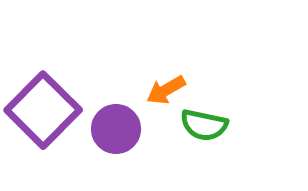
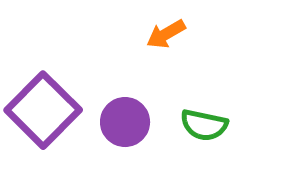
orange arrow: moved 56 px up
purple circle: moved 9 px right, 7 px up
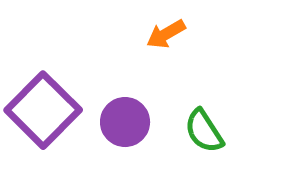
green semicircle: moved 6 px down; rotated 45 degrees clockwise
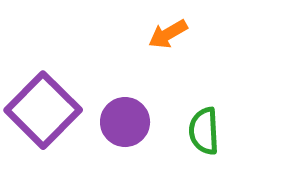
orange arrow: moved 2 px right
green semicircle: rotated 30 degrees clockwise
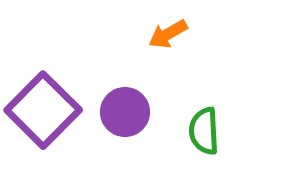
purple circle: moved 10 px up
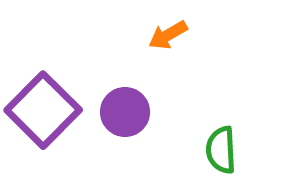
orange arrow: moved 1 px down
green semicircle: moved 17 px right, 19 px down
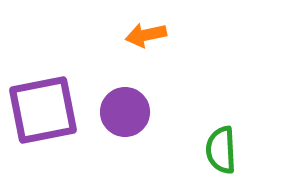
orange arrow: moved 22 px left; rotated 18 degrees clockwise
purple square: rotated 34 degrees clockwise
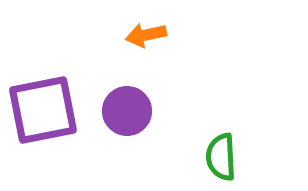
purple circle: moved 2 px right, 1 px up
green semicircle: moved 7 px down
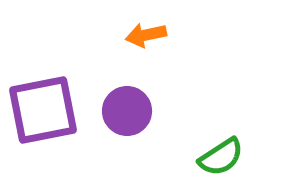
green semicircle: rotated 120 degrees counterclockwise
